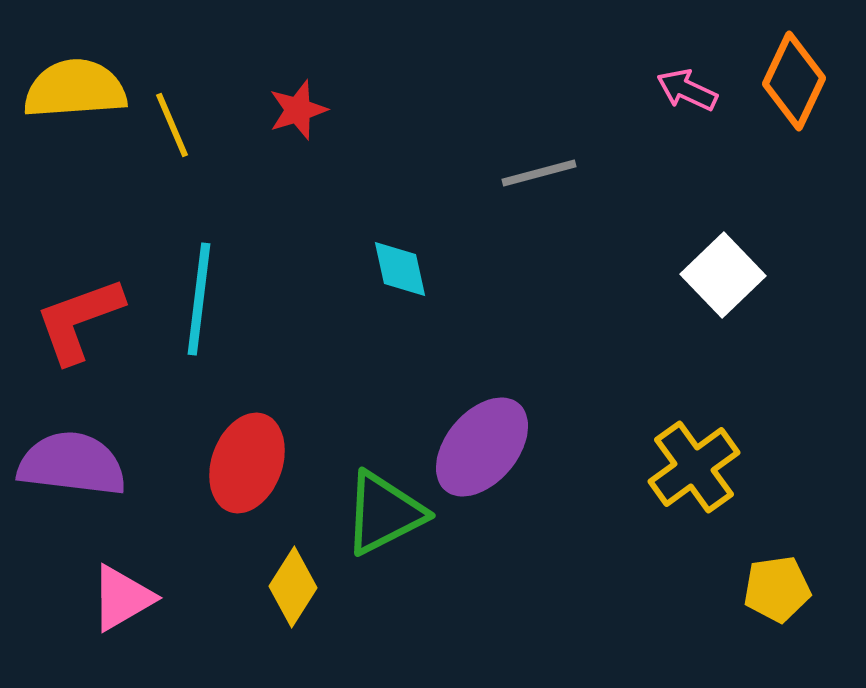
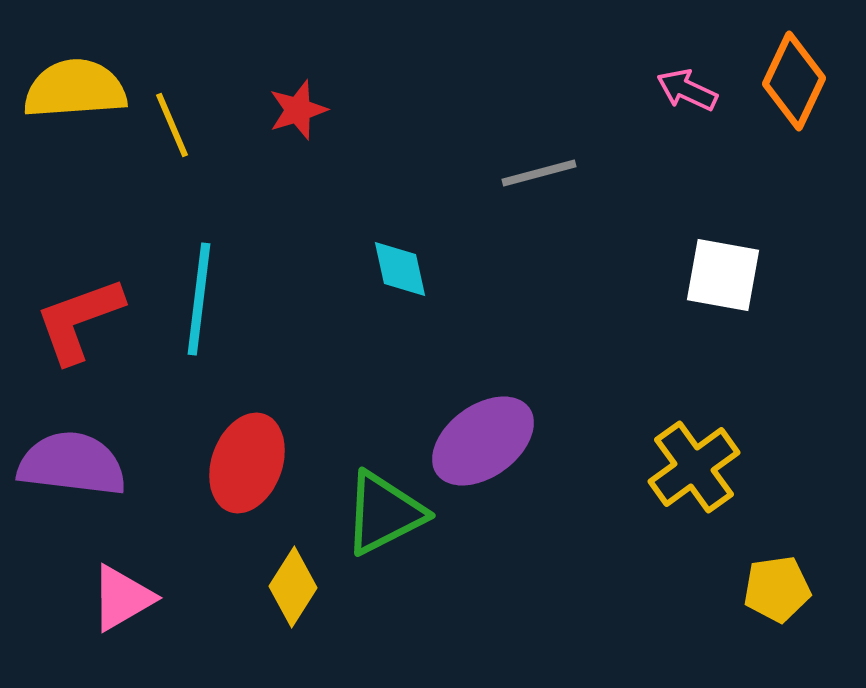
white square: rotated 36 degrees counterclockwise
purple ellipse: moved 1 px right, 6 px up; rotated 14 degrees clockwise
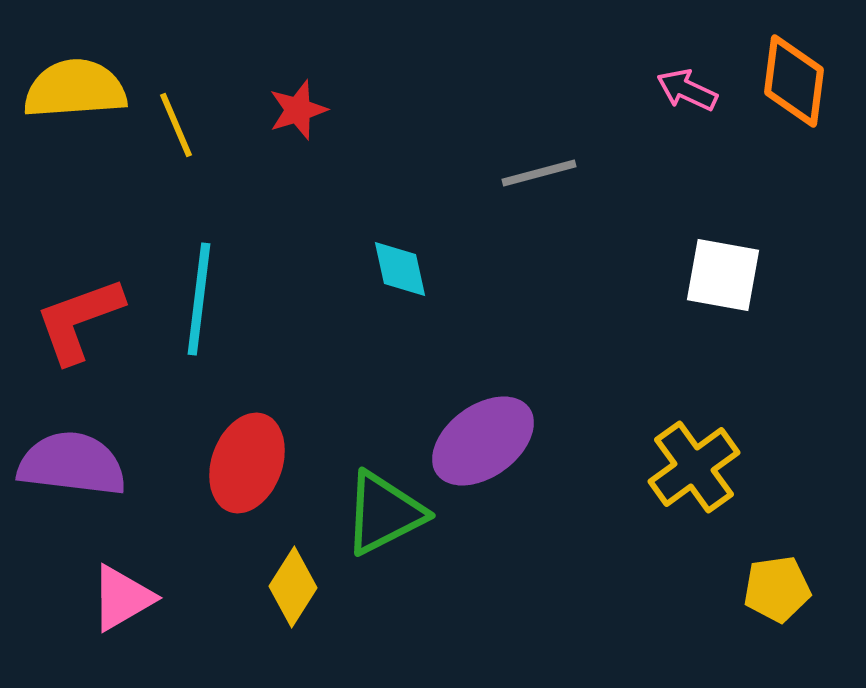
orange diamond: rotated 18 degrees counterclockwise
yellow line: moved 4 px right
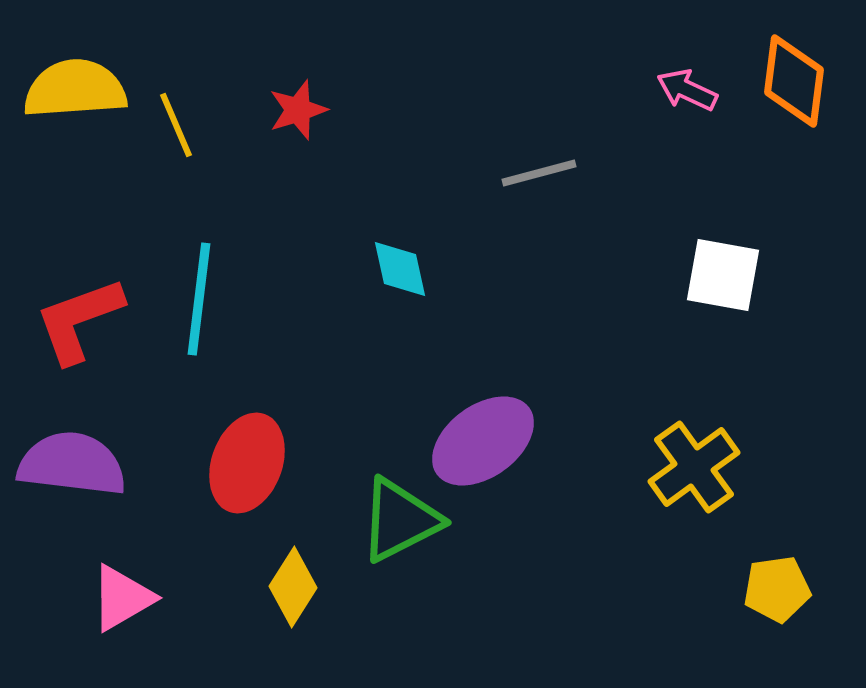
green triangle: moved 16 px right, 7 px down
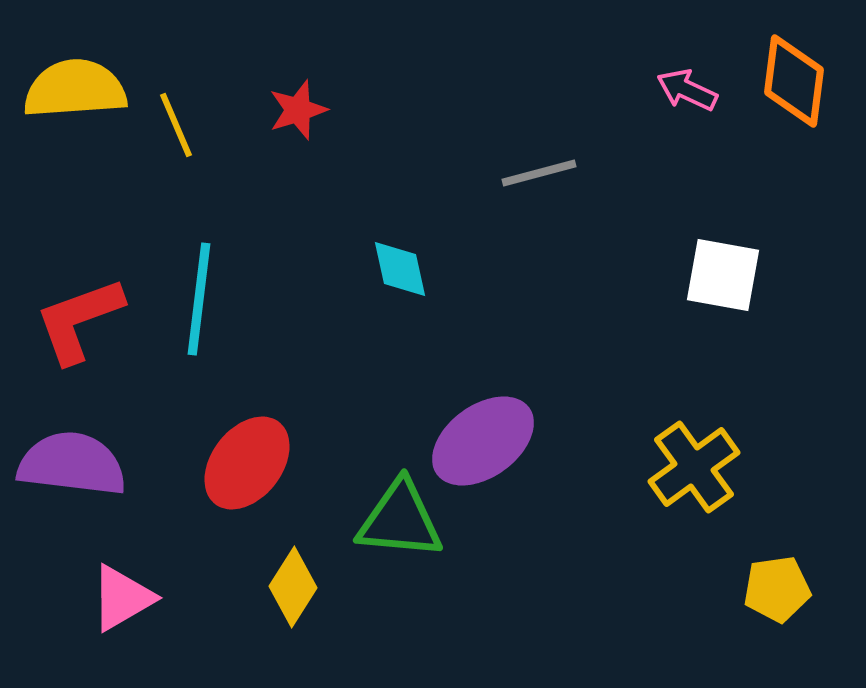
red ellipse: rotated 18 degrees clockwise
green triangle: rotated 32 degrees clockwise
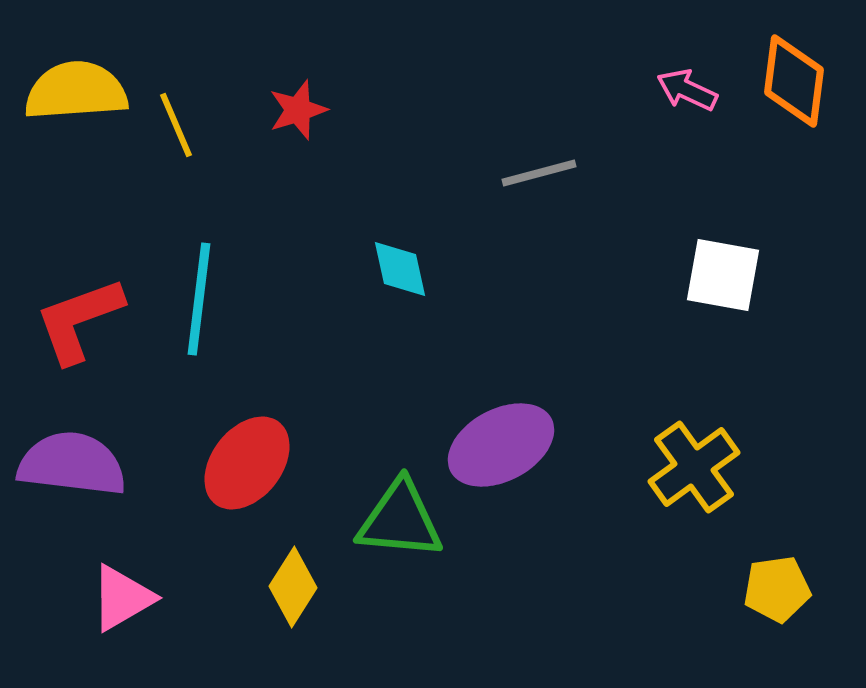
yellow semicircle: moved 1 px right, 2 px down
purple ellipse: moved 18 px right, 4 px down; rotated 8 degrees clockwise
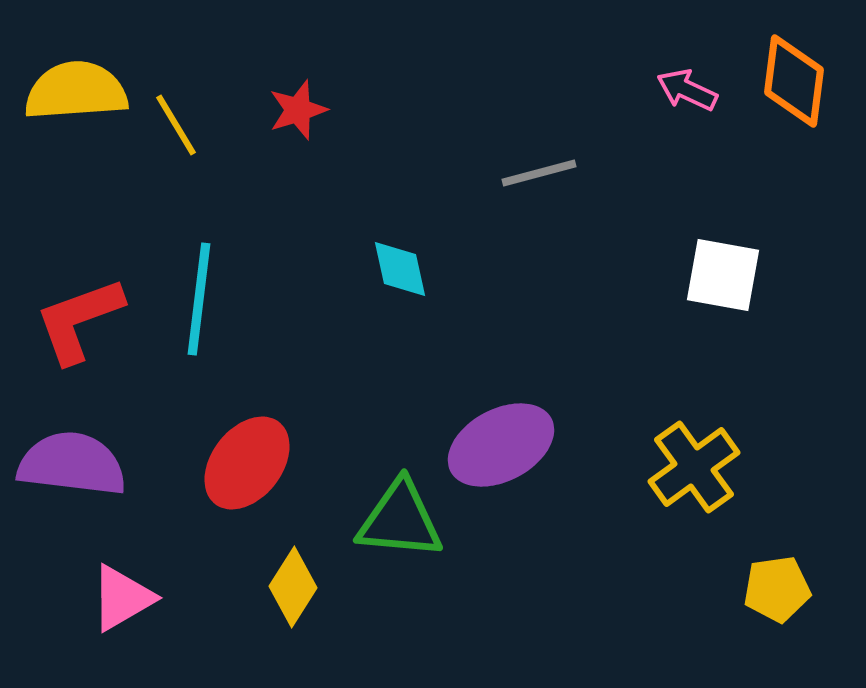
yellow line: rotated 8 degrees counterclockwise
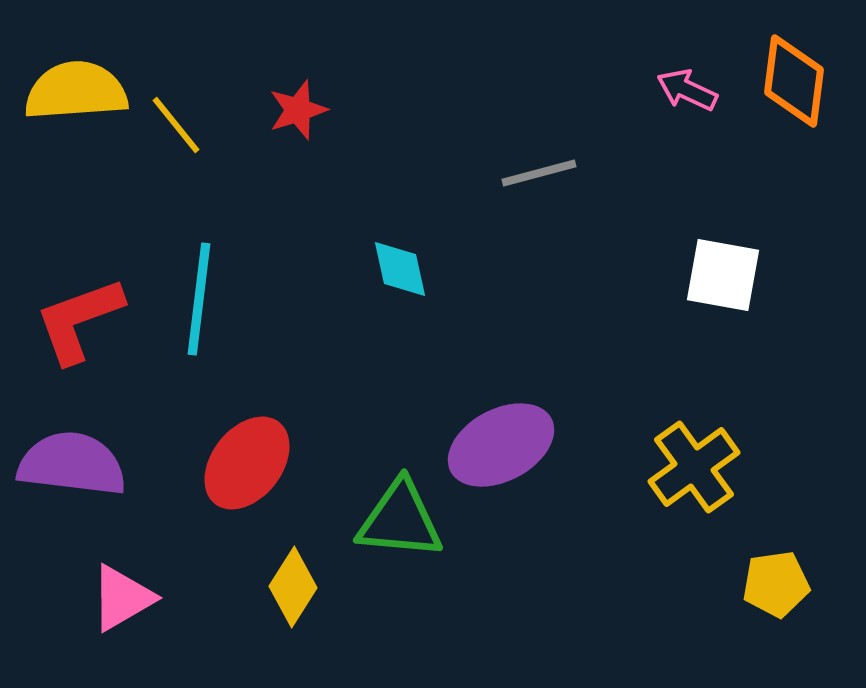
yellow line: rotated 8 degrees counterclockwise
yellow pentagon: moved 1 px left, 5 px up
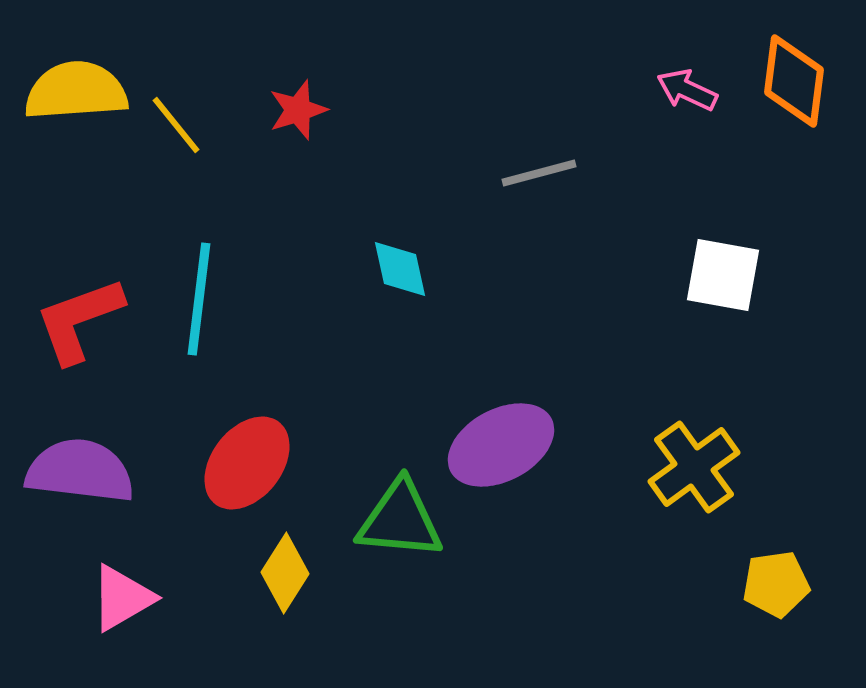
purple semicircle: moved 8 px right, 7 px down
yellow diamond: moved 8 px left, 14 px up
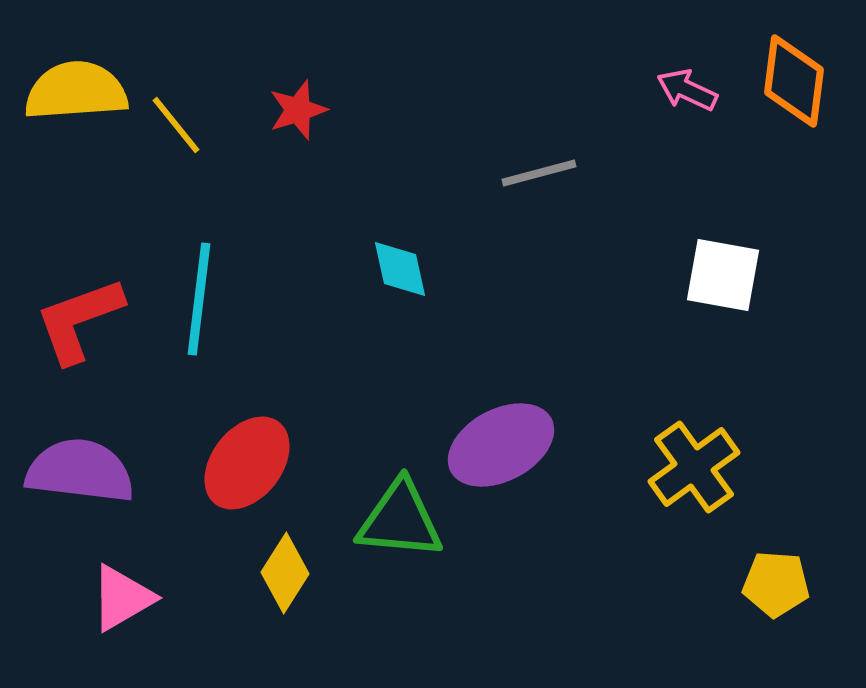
yellow pentagon: rotated 12 degrees clockwise
